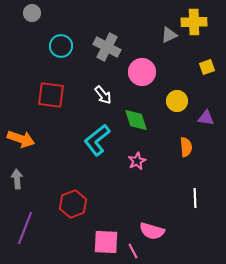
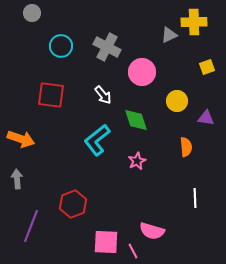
purple line: moved 6 px right, 2 px up
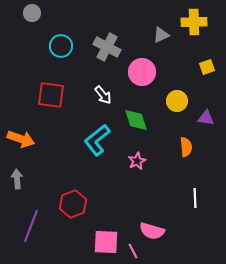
gray triangle: moved 8 px left
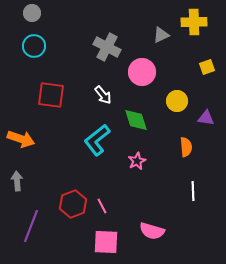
cyan circle: moved 27 px left
gray arrow: moved 2 px down
white line: moved 2 px left, 7 px up
pink line: moved 31 px left, 45 px up
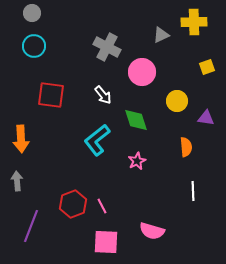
orange arrow: rotated 68 degrees clockwise
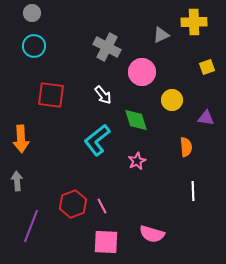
yellow circle: moved 5 px left, 1 px up
pink semicircle: moved 3 px down
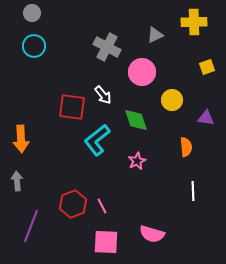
gray triangle: moved 6 px left
red square: moved 21 px right, 12 px down
